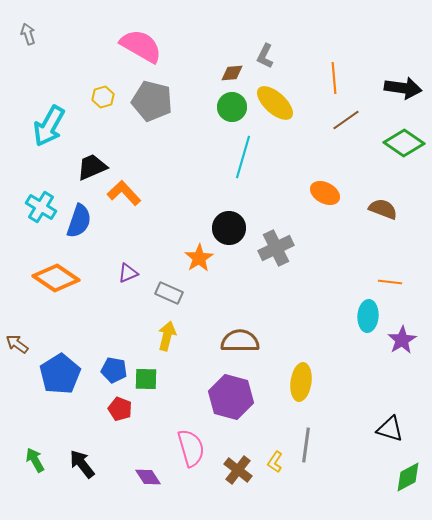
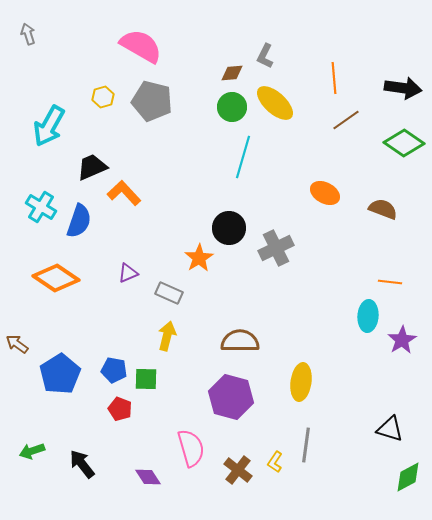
green arrow at (35, 460): moved 3 px left, 9 px up; rotated 80 degrees counterclockwise
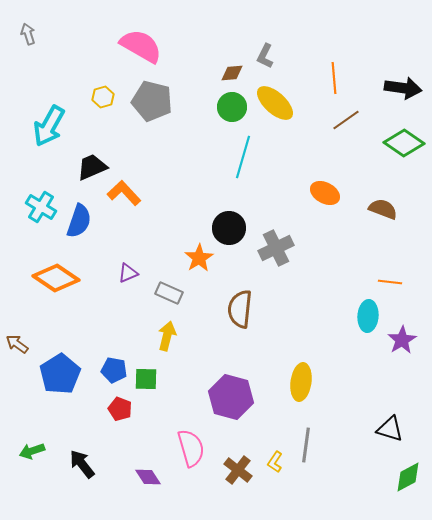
brown semicircle at (240, 341): moved 32 px up; rotated 84 degrees counterclockwise
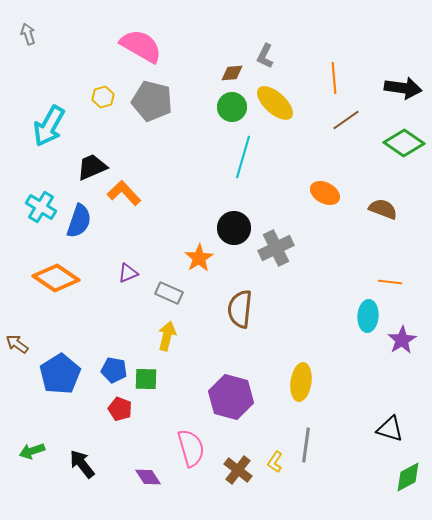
black circle at (229, 228): moved 5 px right
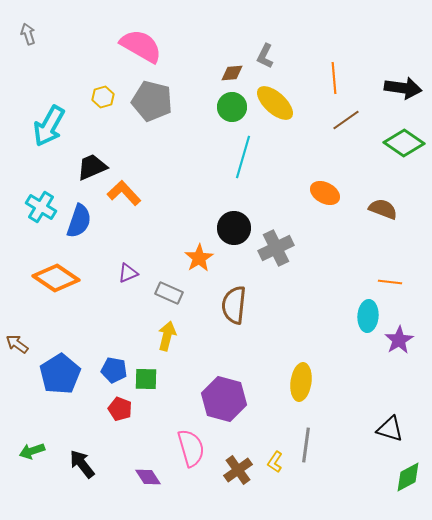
brown semicircle at (240, 309): moved 6 px left, 4 px up
purple star at (402, 340): moved 3 px left
purple hexagon at (231, 397): moved 7 px left, 2 px down
brown cross at (238, 470): rotated 16 degrees clockwise
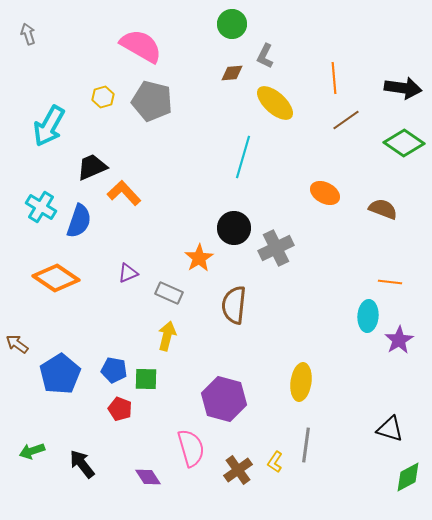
green circle at (232, 107): moved 83 px up
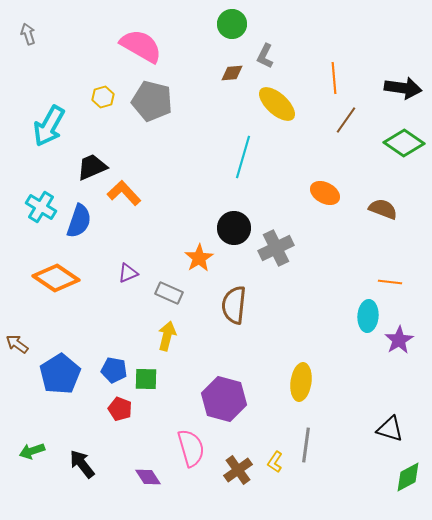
yellow ellipse at (275, 103): moved 2 px right, 1 px down
brown line at (346, 120): rotated 20 degrees counterclockwise
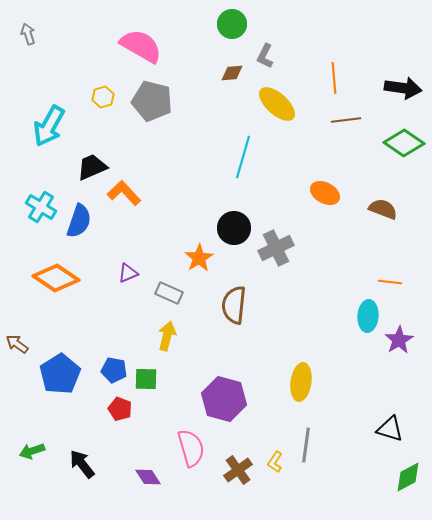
brown line at (346, 120): rotated 48 degrees clockwise
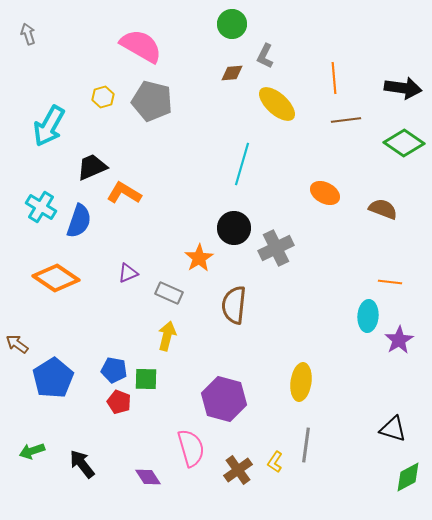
cyan line at (243, 157): moved 1 px left, 7 px down
orange L-shape at (124, 193): rotated 16 degrees counterclockwise
blue pentagon at (60, 374): moved 7 px left, 4 px down
red pentagon at (120, 409): moved 1 px left, 7 px up
black triangle at (390, 429): moved 3 px right
